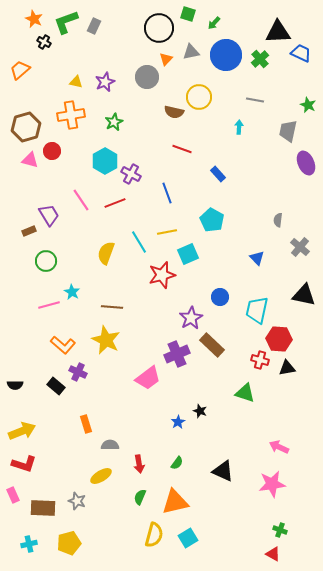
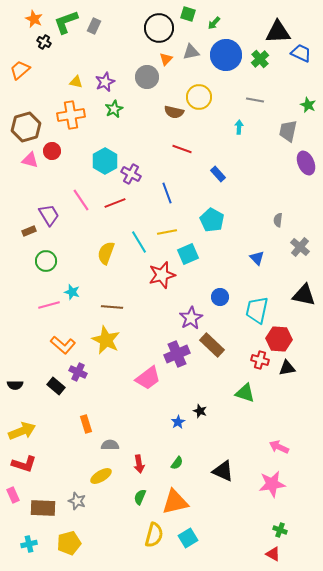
green star at (114, 122): moved 13 px up
cyan star at (72, 292): rotated 14 degrees counterclockwise
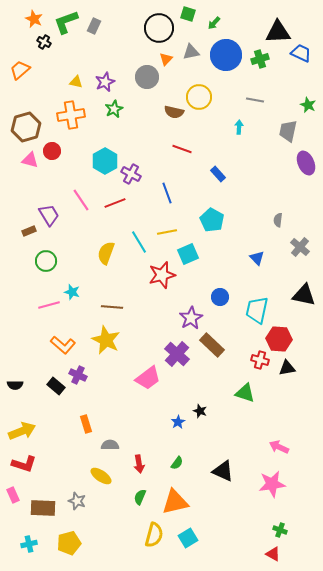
green cross at (260, 59): rotated 24 degrees clockwise
purple cross at (177, 354): rotated 25 degrees counterclockwise
purple cross at (78, 372): moved 3 px down
yellow ellipse at (101, 476): rotated 65 degrees clockwise
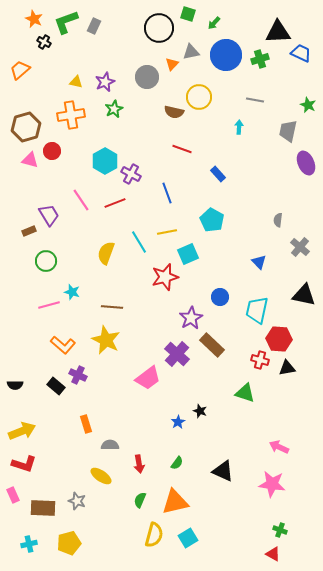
orange triangle at (166, 59): moved 6 px right, 5 px down
blue triangle at (257, 258): moved 2 px right, 4 px down
red star at (162, 275): moved 3 px right, 2 px down
pink star at (272, 484): rotated 16 degrees clockwise
green semicircle at (140, 497): moved 3 px down
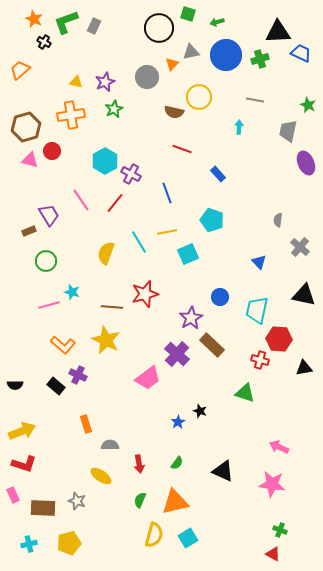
green arrow at (214, 23): moved 3 px right, 1 px up; rotated 32 degrees clockwise
red line at (115, 203): rotated 30 degrees counterclockwise
cyan pentagon at (212, 220): rotated 10 degrees counterclockwise
red star at (165, 277): moved 20 px left, 17 px down
black triangle at (287, 368): moved 17 px right
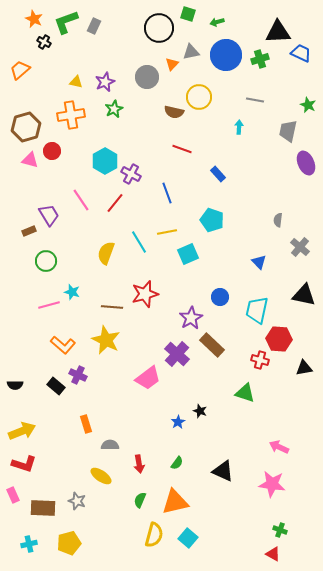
cyan square at (188, 538): rotated 18 degrees counterclockwise
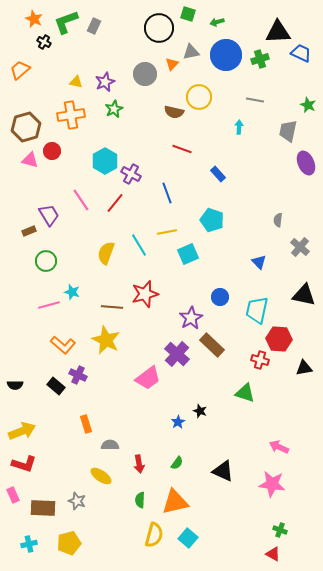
gray circle at (147, 77): moved 2 px left, 3 px up
cyan line at (139, 242): moved 3 px down
green semicircle at (140, 500): rotated 21 degrees counterclockwise
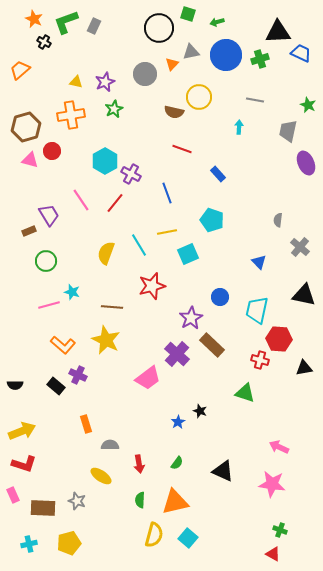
red star at (145, 294): moved 7 px right, 8 px up
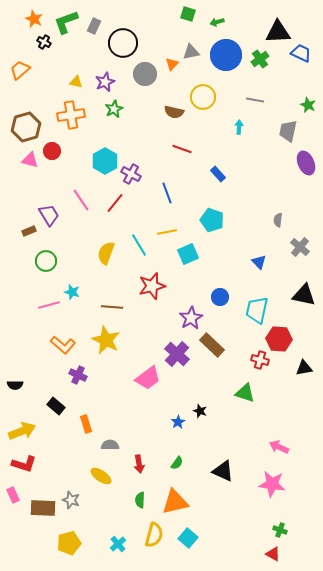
black circle at (159, 28): moved 36 px left, 15 px down
green cross at (260, 59): rotated 18 degrees counterclockwise
yellow circle at (199, 97): moved 4 px right
black rectangle at (56, 386): moved 20 px down
gray star at (77, 501): moved 6 px left, 1 px up
cyan cross at (29, 544): moved 89 px right; rotated 28 degrees counterclockwise
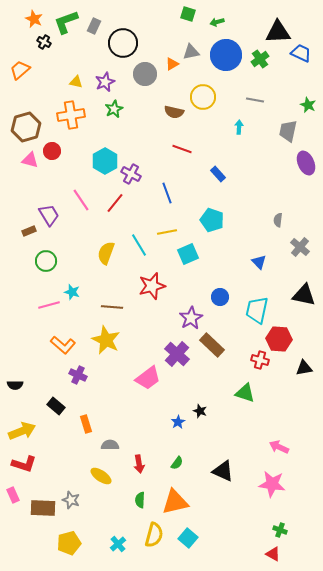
orange triangle at (172, 64): rotated 16 degrees clockwise
